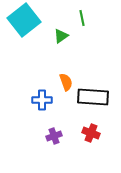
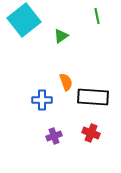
green line: moved 15 px right, 2 px up
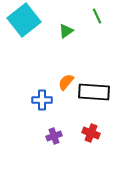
green line: rotated 14 degrees counterclockwise
green triangle: moved 5 px right, 5 px up
orange semicircle: rotated 120 degrees counterclockwise
black rectangle: moved 1 px right, 5 px up
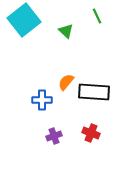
green triangle: rotated 42 degrees counterclockwise
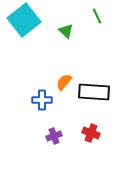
orange semicircle: moved 2 px left
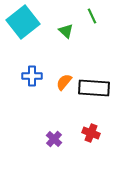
green line: moved 5 px left
cyan square: moved 1 px left, 2 px down
black rectangle: moved 4 px up
blue cross: moved 10 px left, 24 px up
purple cross: moved 3 px down; rotated 28 degrees counterclockwise
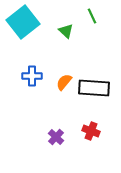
red cross: moved 2 px up
purple cross: moved 2 px right, 2 px up
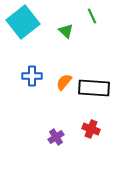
red cross: moved 2 px up
purple cross: rotated 14 degrees clockwise
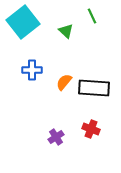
blue cross: moved 6 px up
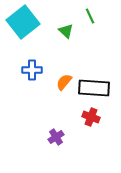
green line: moved 2 px left
red cross: moved 12 px up
